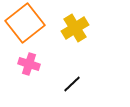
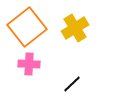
orange square: moved 2 px right, 4 px down
pink cross: rotated 15 degrees counterclockwise
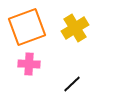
orange square: rotated 18 degrees clockwise
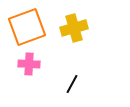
yellow cross: moved 1 px left; rotated 16 degrees clockwise
black line: rotated 18 degrees counterclockwise
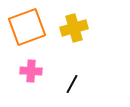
pink cross: moved 2 px right, 7 px down
